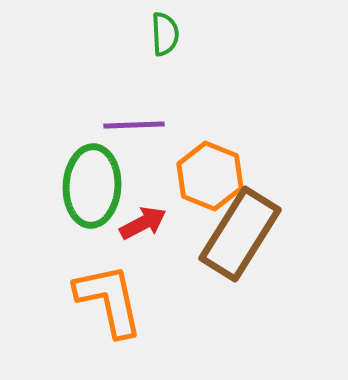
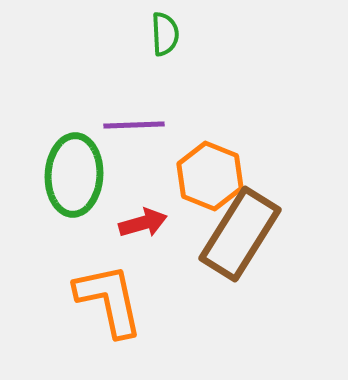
green ellipse: moved 18 px left, 11 px up
red arrow: rotated 12 degrees clockwise
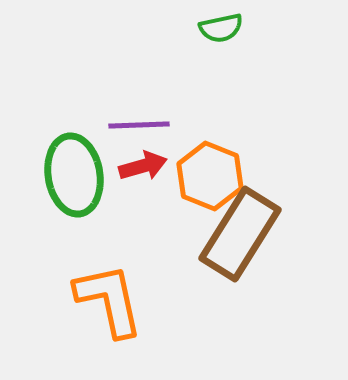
green semicircle: moved 56 px right, 6 px up; rotated 81 degrees clockwise
purple line: moved 5 px right
green ellipse: rotated 12 degrees counterclockwise
red arrow: moved 57 px up
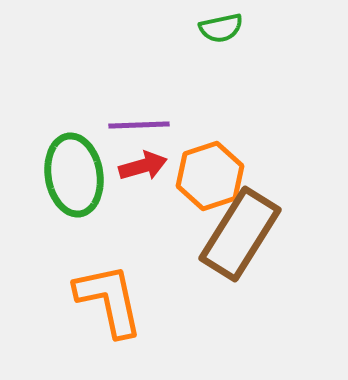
orange hexagon: rotated 20 degrees clockwise
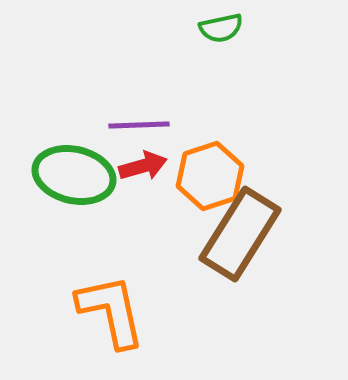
green ellipse: rotated 68 degrees counterclockwise
orange L-shape: moved 2 px right, 11 px down
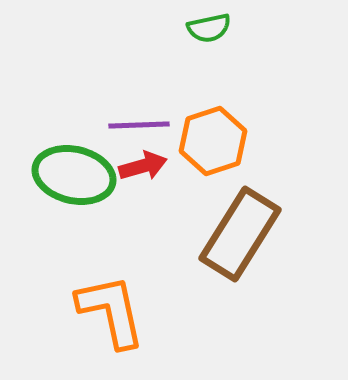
green semicircle: moved 12 px left
orange hexagon: moved 3 px right, 35 px up
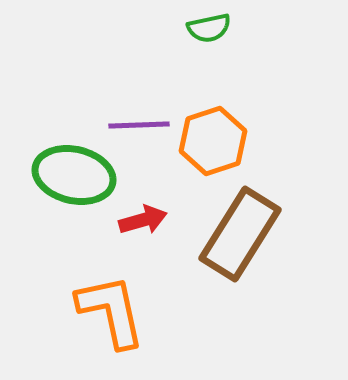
red arrow: moved 54 px down
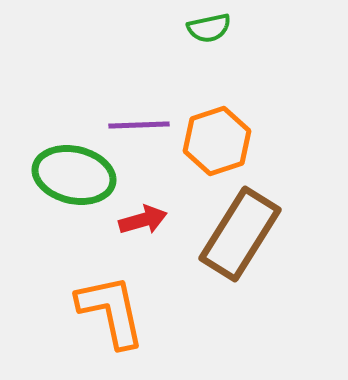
orange hexagon: moved 4 px right
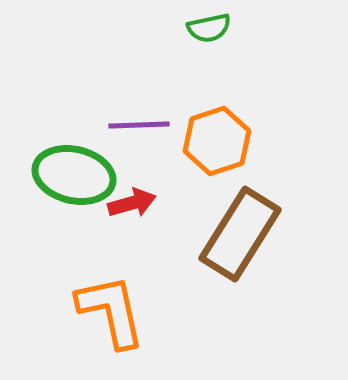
red arrow: moved 11 px left, 17 px up
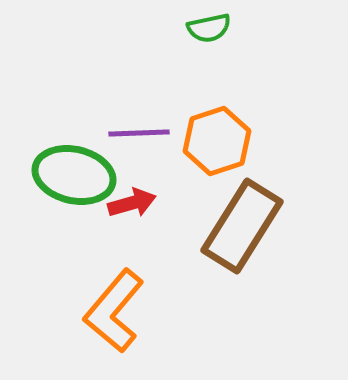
purple line: moved 8 px down
brown rectangle: moved 2 px right, 8 px up
orange L-shape: moved 3 px right; rotated 128 degrees counterclockwise
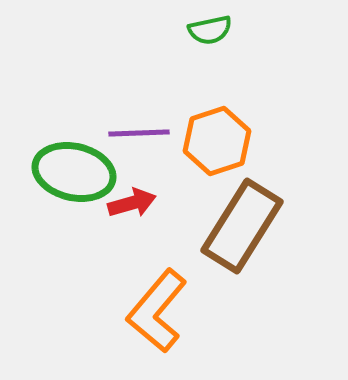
green semicircle: moved 1 px right, 2 px down
green ellipse: moved 3 px up
orange L-shape: moved 43 px right
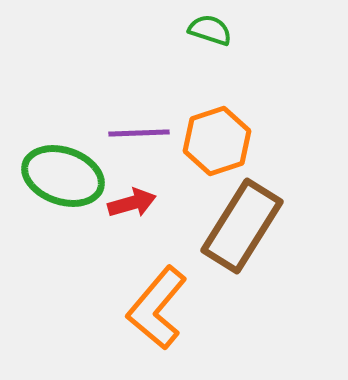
green semicircle: rotated 150 degrees counterclockwise
green ellipse: moved 11 px left, 4 px down; rotated 6 degrees clockwise
orange L-shape: moved 3 px up
